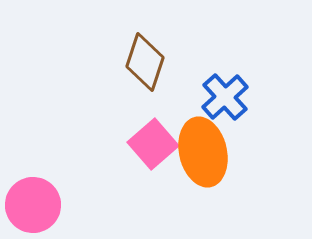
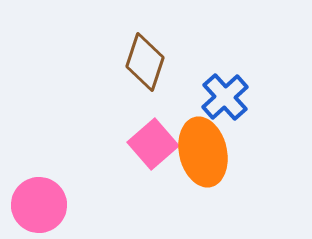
pink circle: moved 6 px right
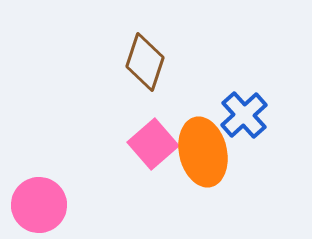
blue cross: moved 19 px right, 18 px down
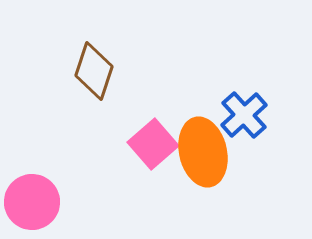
brown diamond: moved 51 px left, 9 px down
pink circle: moved 7 px left, 3 px up
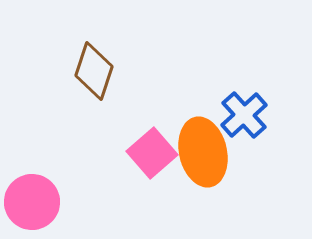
pink square: moved 1 px left, 9 px down
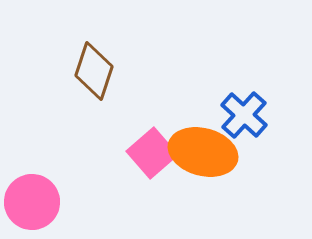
blue cross: rotated 6 degrees counterclockwise
orange ellipse: rotated 62 degrees counterclockwise
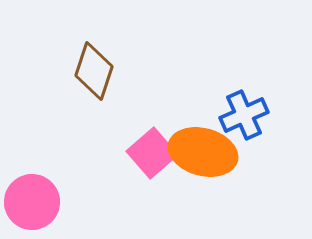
blue cross: rotated 24 degrees clockwise
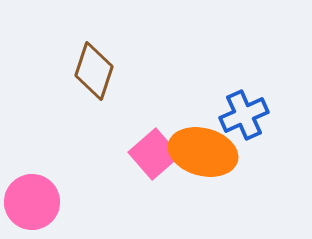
pink square: moved 2 px right, 1 px down
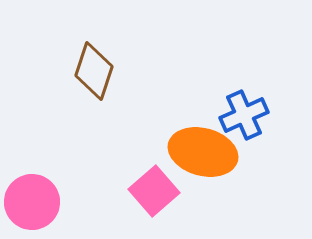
pink square: moved 37 px down
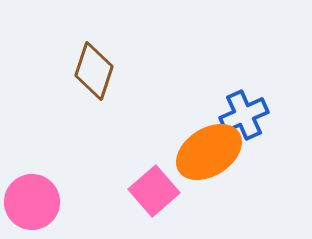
orange ellipse: moved 6 px right; rotated 48 degrees counterclockwise
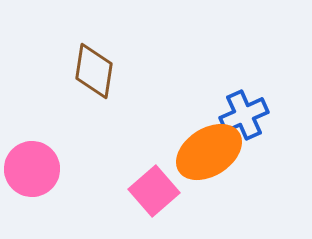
brown diamond: rotated 10 degrees counterclockwise
pink circle: moved 33 px up
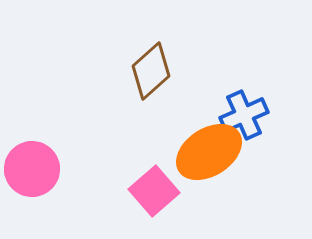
brown diamond: moved 57 px right; rotated 40 degrees clockwise
